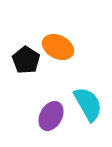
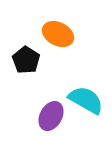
orange ellipse: moved 13 px up
cyan semicircle: moved 2 px left, 4 px up; rotated 30 degrees counterclockwise
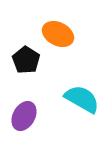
cyan semicircle: moved 4 px left, 1 px up
purple ellipse: moved 27 px left
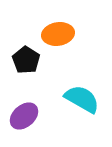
orange ellipse: rotated 36 degrees counterclockwise
purple ellipse: rotated 20 degrees clockwise
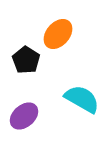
orange ellipse: rotated 40 degrees counterclockwise
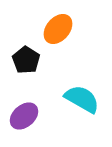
orange ellipse: moved 5 px up
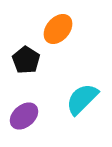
cyan semicircle: rotated 75 degrees counterclockwise
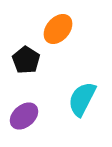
cyan semicircle: rotated 18 degrees counterclockwise
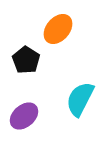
cyan semicircle: moved 2 px left
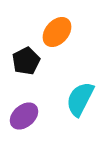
orange ellipse: moved 1 px left, 3 px down
black pentagon: moved 1 px down; rotated 12 degrees clockwise
